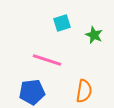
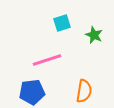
pink line: rotated 36 degrees counterclockwise
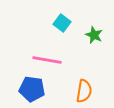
cyan square: rotated 36 degrees counterclockwise
pink line: rotated 28 degrees clockwise
blue pentagon: moved 3 px up; rotated 15 degrees clockwise
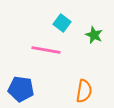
pink line: moved 1 px left, 10 px up
blue pentagon: moved 11 px left
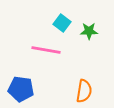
green star: moved 5 px left, 4 px up; rotated 24 degrees counterclockwise
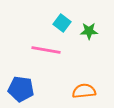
orange semicircle: rotated 105 degrees counterclockwise
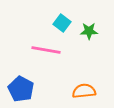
blue pentagon: rotated 20 degrees clockwise
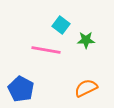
cyan square: moved 1 px left, 2 px down
green star: moved 3 px left, 9 px down
orange semicircle: moved 2 px right, 3 px up; rotated 20 degrees counterclockwise
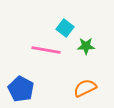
cyan square: moved 4 px right, 3 px down
green star: moved 6 px down
orange semicircle: moved 1 px left
